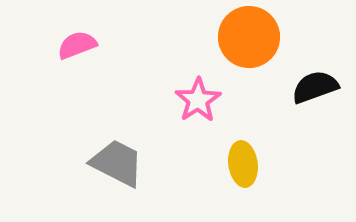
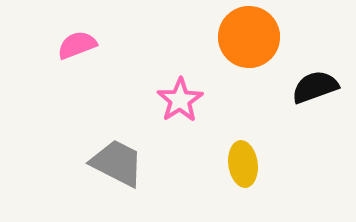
pink star: moved 18 px left
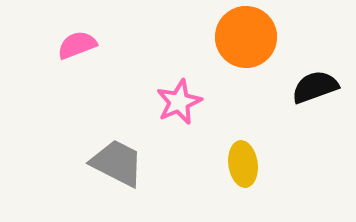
orange circle: moved 3 px left
pink star: moved 1 px left, 2 px down; rotated 9 degrees clockwise
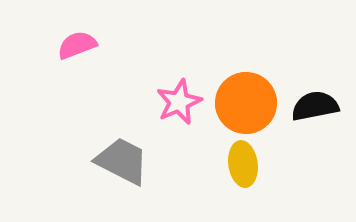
orange circle: moved 66 px down
black semicircle: moved 19 px down; rotated 9 degrees clockwise
gray trapezoid: moved 5 px right, 2 px up
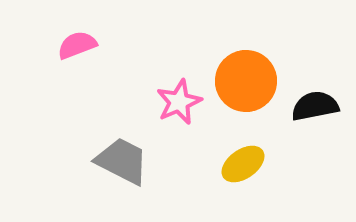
orange circle: moved 22 px up
yellow ellipse: rotated 63 degrees clockwise
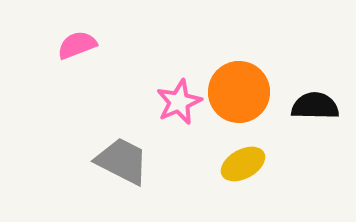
orange circle: moved 7 px left, 11 px down
black semicircle: rotated 12 degrees clockwise
yellow ellipse: rotated 6 degrees clockwise
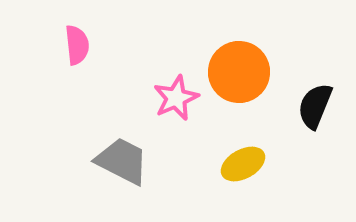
pink semicircle: rotated 105 degrees clockwise
orange circle: moved 20 px up
pink star: moved 3 px left, 4 px up
black semicircle: rotated 69 degrees counterclockwise
